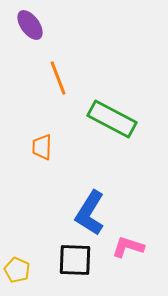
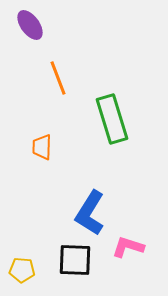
green rectangle: rotated 45 degrees clockwise
yellow pentagon: moved 5 px right; rotated 20 degrees counterclockwise
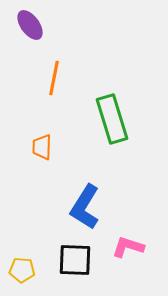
orange line: moved 4 px left; rotated 32 degrees clockwise
blue L-shape: moved 5 px left, 6 px up
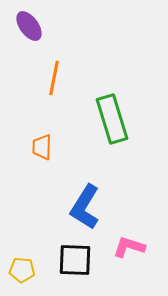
purple ellipse: moved 1 px left, 1 px down
pink L-shape: moved 1 px right
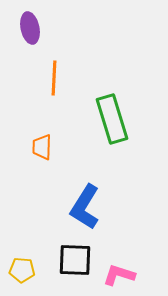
purple ellipse: moved 1 px right, 2 px down; rotated 24 degrees clockwise
orange line: rotated 8 degrees counterclockwise
pink L-shape: moved 10 px left, 28 px down
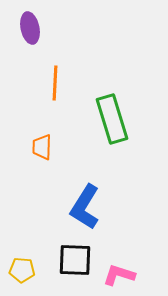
orange line: moved 1 px right, 5 px down
